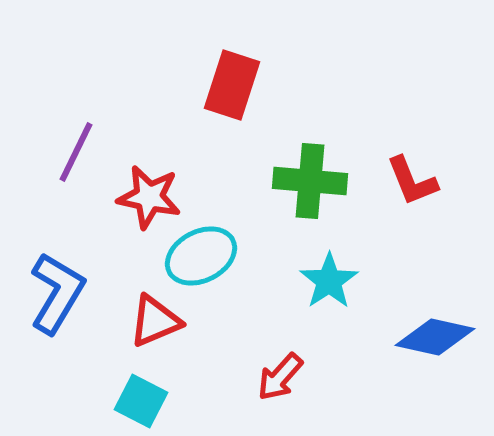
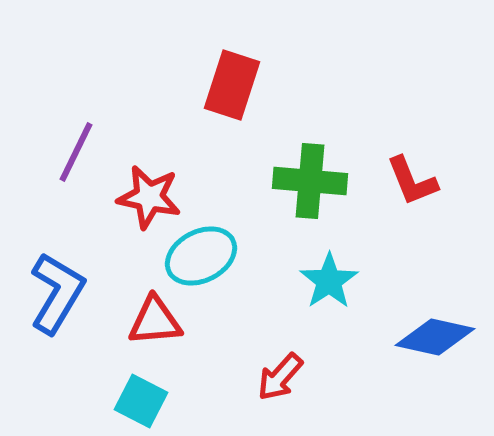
red triangle: rotated 18 degrees clockwise
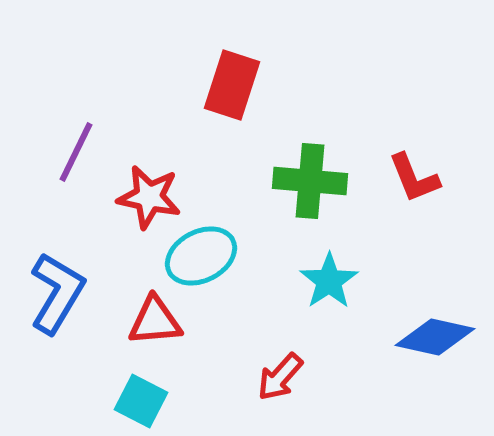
red L-shape: moved 2 px right, 3 px up
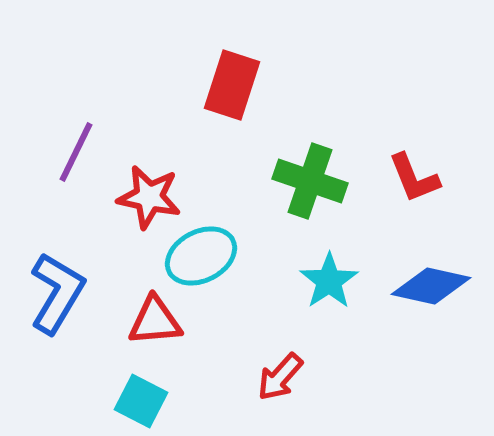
green cross: rotated 14 degrees clockwise
blue diamond: moved 4 px left, 51 px up
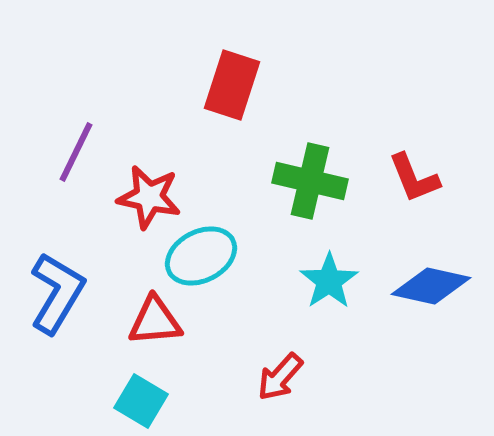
green cross: rotated 6 degrees counterclockwise
cyan square: rotated 4 degrees clockwise
